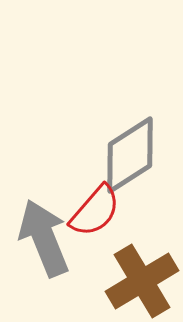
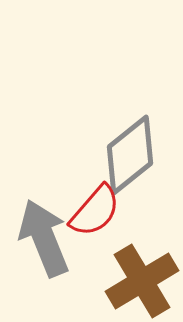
gray diamond: rotated 6 degrees counterclockwise
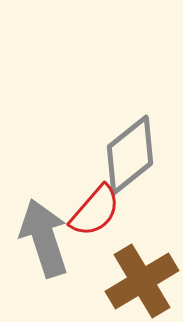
gray arrow: rotated 4 degrees clockwise
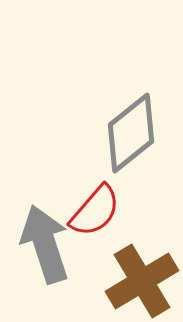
gray diamond: moved 1 px right, 22 px up
gray arrow: moved 1 px right, 6 px down
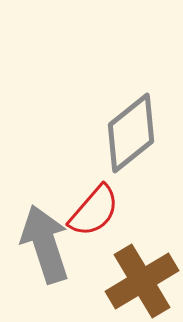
red semicircle: moved 1 px left
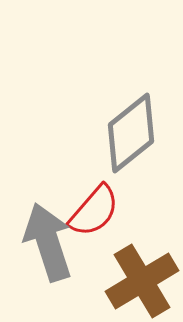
gray arrow: moved 3 px right, 2 px up
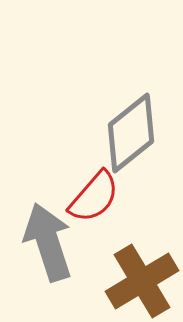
red semicircle: moved 14 px up
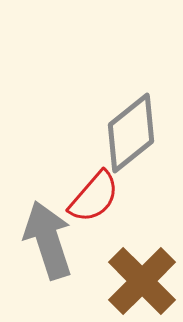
gray arrow: moved 2 px up
brown cross: rotated 14 degrees counterclockwise
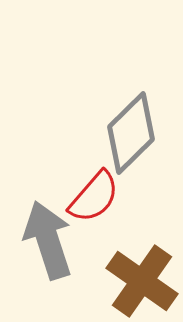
gray diamond: rotated 6 degrees counterclockwise
brown cross: rotated 10 degrees counterclockwise
